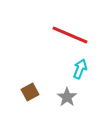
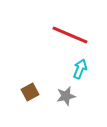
gray star: moved 1 px left, 1 px up; rotated 24 degrees clockwise
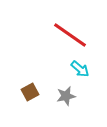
red line: rotated 12 degrees clockwise
cyan arrow: rotated 108 degrees clockwise
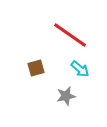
brown square: moved 6 px right, 24 px up; rotated 12 degrees clockwise
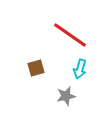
cyan arrow: rotated 66 degrees clockwise
